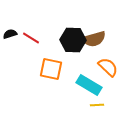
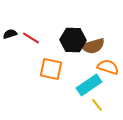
brown semicircle: moved 1 px left, 7 px down
orange semicircle: rotated 25 degrees counterclockwise
cyan rectangle: rotated 65 degrees counterclockwise
yellow line: rotated 56 degrees clockwise
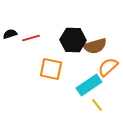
red line: rotated 48 degrees counterclockwise
brown semicircle: moved 2 px right
orange semicircle: rotated 60 degrees counterclockwise
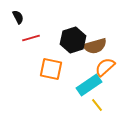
black semicircle: moved 8 px right, 17 px up; rotated 80 degrees clockwise
black hexagon: rotated 20 degrees counterclockwise
orange semicircle: moved 3 px left
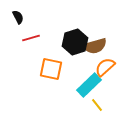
black hexagon: moved 2 px right, 2 px down
cyan rectangle: rotated 10 degrees counterclockwise
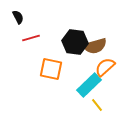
black hexagon: rotated 25 degrees clockwise
